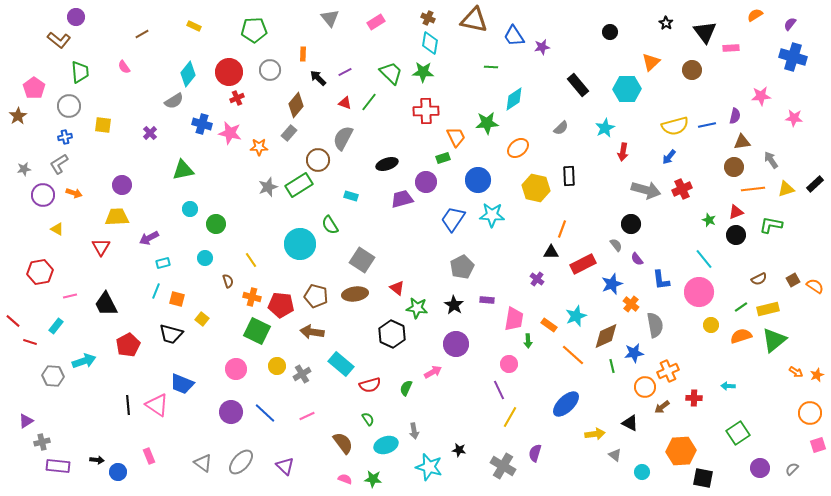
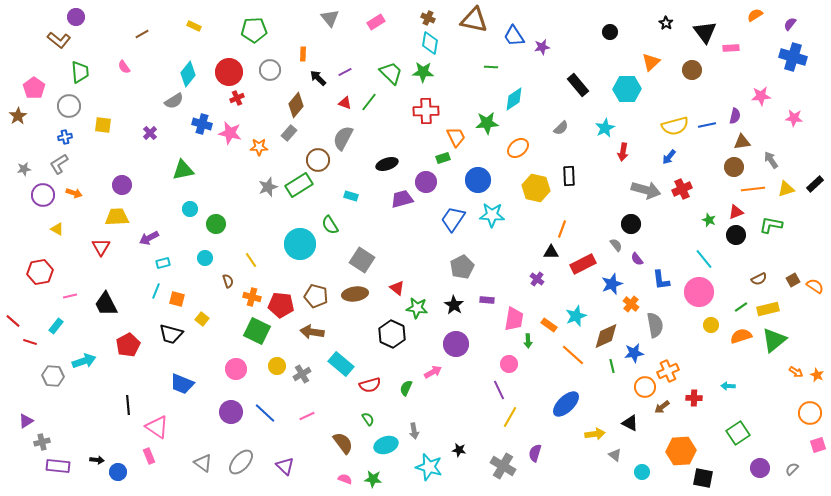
orange star at (817, 375): rotated 24 degrees counterclockwise
pink triangle at (157, 405): moved 22 px down
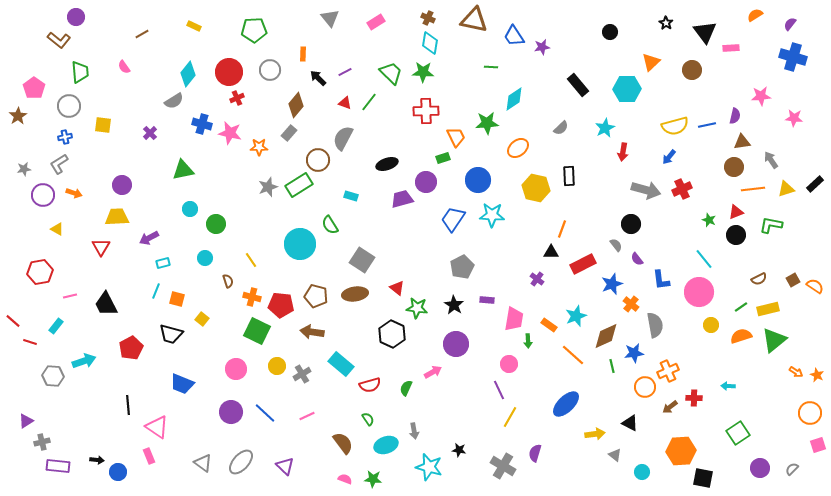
red pentagon at (128, 345): moved 3 px right, 3 px down
brown arrow at (662, 407): moved 8 px right
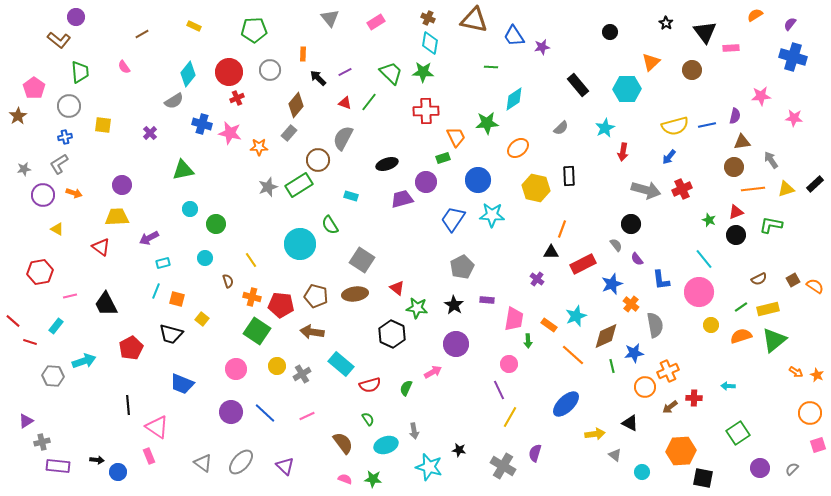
red triangle at (101, 247): rotated 24 degrees counterclockwise
green square at (257, 331): rotated 8 degrees clockwise
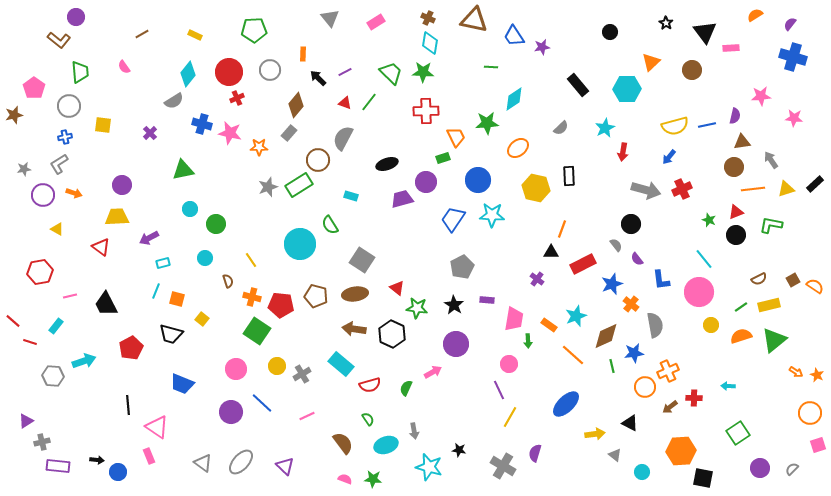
yellow rectangle at (194, 26): moved 1 px right, 9 px down
brown star at (18, 116): moved 4 px left, 1 px up; rotated 18 degrees clockwise
yellow rectangle at (768, 309): moved 1 px right, 4 px up
brown arrow at (312, 332): moved 42 px right, 3 px up
blue line at (265, 413): moved 3 px left, 10 px up
